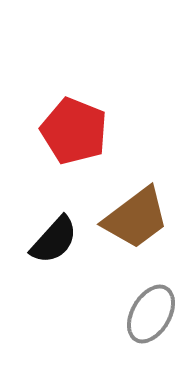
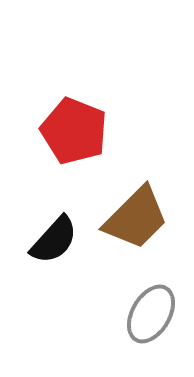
brown trapezoid: rotated 8 degrees counterclockwise
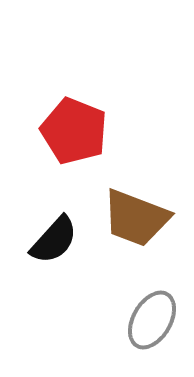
brown trapezoid: rotated 66 degrees clockwise
gray ellipse: moved 1 px right, 6 px down
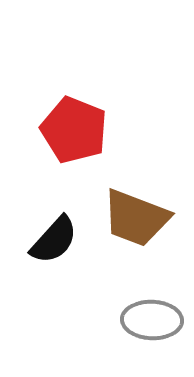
red pentagon: moved 1 px up
gray ellipse: rotated 62 degrees clockwise
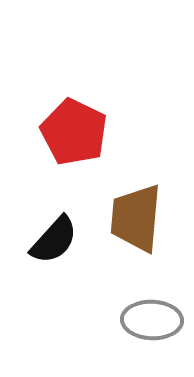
red pentagon: moved 2 px down; rotated 4 degrees clockwise
brown trapezoid: rotated 74 degrees clockwise
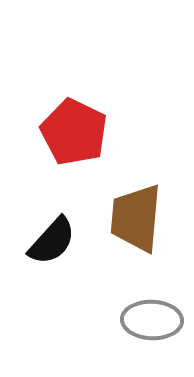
black semicircle: moved 2 px left, 1 px down
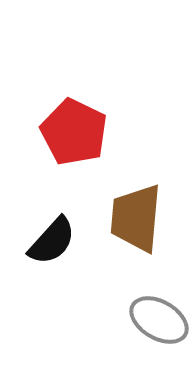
gray ellipse: moved 7 px right; rotated 28 degrees clockwise
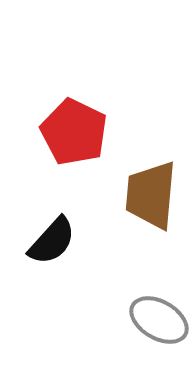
brown trapezoid: moved 15 px right, 23 px up
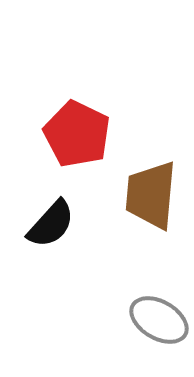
red pentagon: moved 3 px right, 2 px down
black semicircle: moved 1 px left, 17 px up
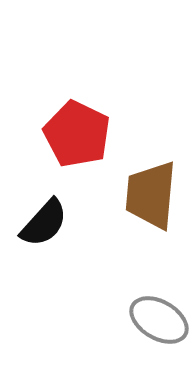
black semicircle: moved 7 px left, 1 px up
